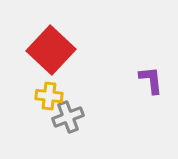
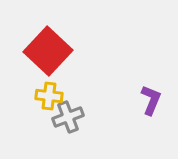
red square: moved 3 px left, 1 px down
purple L-shape: moved 20 px down; rotated 28 degrees clockwise
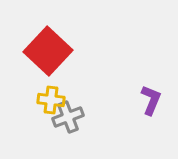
yellow cross: moved 2 px right, 4 px down
